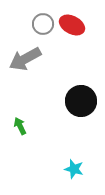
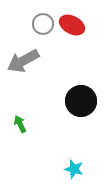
gray arrow: moved 2 px left, 2 px down
green arrow: moved 2 px up
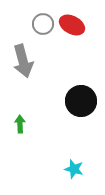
gray arrow: rotated 76 degrees counterclockwise
green arrow: rotated 24 degrees clockwise
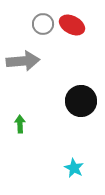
gray arrow: rotated 80 degrees counterclockwise
cyan star: moved 1 px up; rotated 12 degrees clockwise
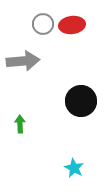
red ellipse: rotated 35 degrees counterclockwise
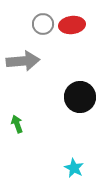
black circle: moved 1 px left, 4 px up
green arrow: moved 3 px left; rotated 18 degrees counterclockwise
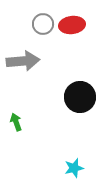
green arrow: moved 1 px left, 2 px up
cyan star: rotated 30 degrees clockwise
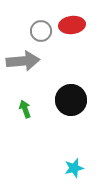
gray circle: moved 2 px left, 7 px down
black circle: moved 9 px left, 3 px down
green arrow: moved 9 px right, 13 px up
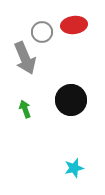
red ellipse: moved 2 px right
gray circle: moved 1 px right, 1 px down
gray arrow: moved 2 px right, 3 px up; rotated 72 degrees clockwise
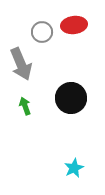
gray arrow: moved 4 px left, 6 px down
black circle: moved 2 px up
green arrow: moved 3 px up
cyan star: rotated 12 degrees counterclockwise
